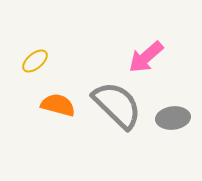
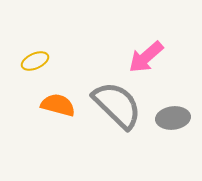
yellow ellipse: rotated 16 degrees clockwise
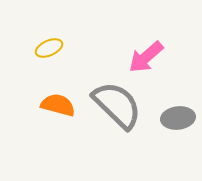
yellow ellipse: moved 14 px right, 13 px up
gray ellipse: moved 5 px right
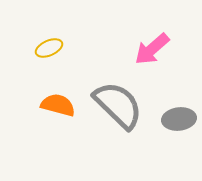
pink arrow: moved 6 px right, 8 px up
gray semicircle: moved 1 px right
gray ellipse: moved 1 px right, 1 px down
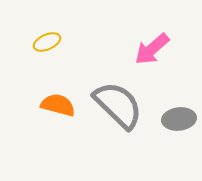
yellow ellipse: moved 2 px left, 6 px up
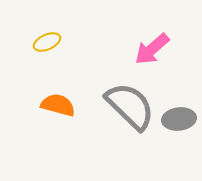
gray semicircle: moved 12 px right, 1 px down
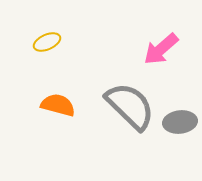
pink arrow: moved 9 px right
gray ellipse: moved 1 px right, 3 px down
